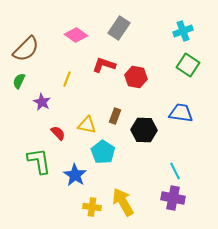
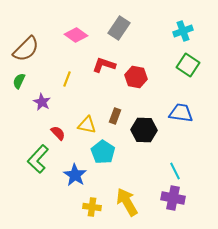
green L-shape: moved 1 px left, 2 px up; rotated 128 degrees counterclockwise
yellow arrow: moved 4 px right
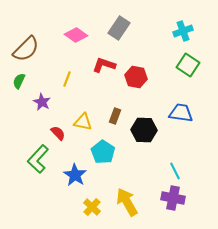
yellow triangle: moved 4 px left, 3 px up
yellow cross: rotated 36 degrees clockwise
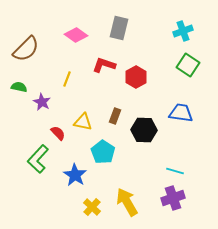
gray rectangle: rotated 20 degrees counterclockwise
red hexagon: rotated 20 degrees clockwise
green semicircle: moved 6 px down; rotated 77 degrees clockwise
cyan line: rotated 48 degrees counterclockwise
purple cross: rotated 30 degrees counterclockwise
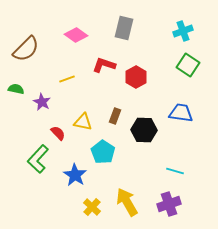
gray rectangle: moved 5 px right
yellow line: rotated 49 degrees clockwise
green semicircle: moved 3 px left, 2 px down
purple cross: moved 4 px left, 6 px down
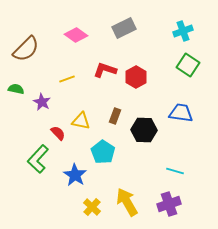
gray rectangle: rotated 50 degrees clockwise
red L-shape: moved 1 px right, 5 px down
yellow triangle: moved 2 px left, 1 px up
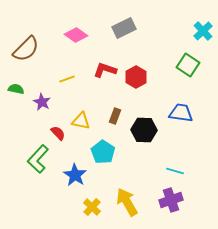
cyan cross: moved 20 px right; rotated 24 degrees counterclockwise
purple cross: moved 2 px right, 4 px up
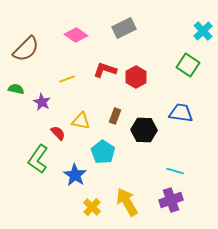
green L-shape: rotated 8 degrees counterclockwise
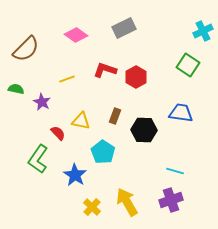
cyan cross: rotated 18 degrees clockwise
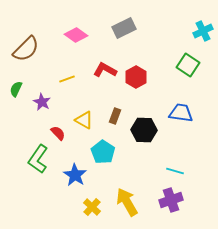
red L-shape: rotated 10 degrees clockwise
green semicircle: rotated 77 degrees counterclockwise
yellow triangle: moved 3 px right, 1 px up; rotated 18 degrees clockwise
